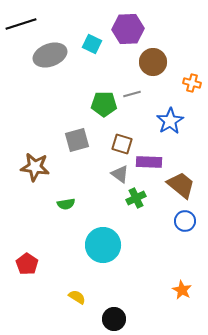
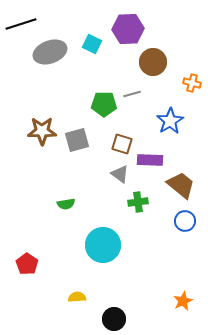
gray ellipse: moved 3 px up
purple rectangle: moved 1 px right, 2 px up
brown star: moved 7 px right, 36 px up; rotated 8 degrees counterclockwise
green cross: moved 2 px right, 4 px down; rotated 18 degrees clockwise
orange star: moved 1 px right, 11 px down; rotated 18 degrees clockwise
yellow semicircle: rotated 36 degrees counterclockwise
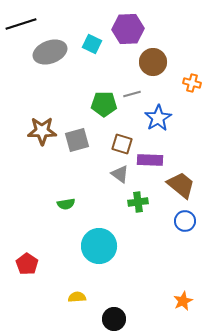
blue star: moved 12 px left, 3 px up
cyan circle: moved 4 px left, 1 px down
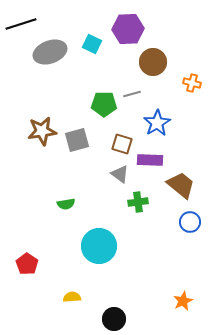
blue star: moved 1 px left, 5 px down
brown star: rotated 8 degrees counterclockwise
blue circle: moved 5 px right, 1 px down
yellow semicircle: moved 5 px left
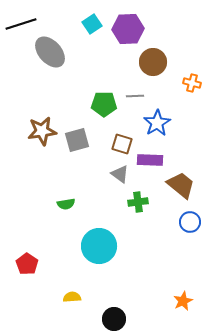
cyan square: moved 20 px up; rotated 30 degrees clockwise
gray ellipse: rotated 68 degrees clockwise
gray line: moved 3 px right, 2 px down; rotated 12 degrees clockwise
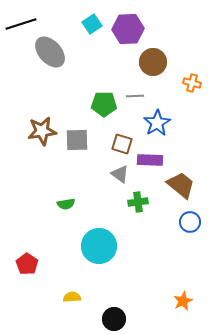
gray square: rotated 15 degrees clockwise
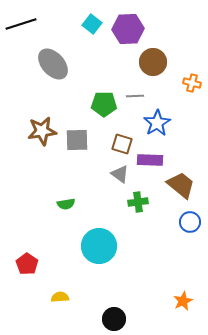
cyan square: rotated 18 degrees counterclockwise
gray ellipse: moved 3 px right, 12 px down
yellow semicircle: moved 12 px left
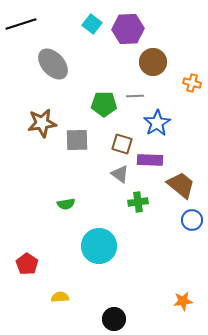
brown star: moved 8 px up
blue circle: moved 2 px right, 2 px up
orange star: rotated 18 degrees clockwise
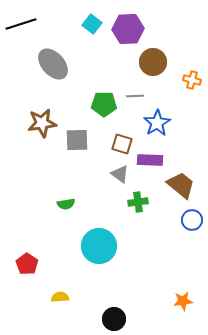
orange cross: moved 3 px up
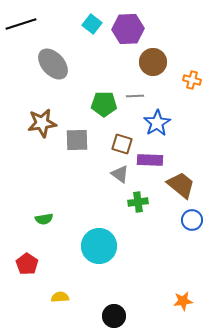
green semicircle: moved 22 px left, 15 px down
black circle: moved 3 px up
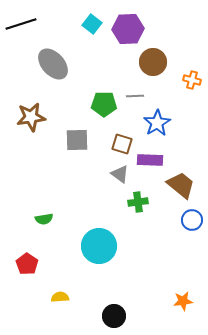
brown star: moved 11 px left, 6 px up
